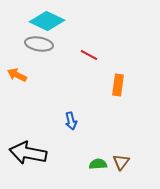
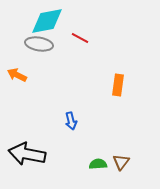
cyan diamond: rotated 36 degrees counterclockwise
red line: moved 9 px left, 17 px up
black arrow: moved 1 px left, 1 px down
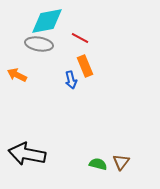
orange rectangle: moved 33 px left, 19 px up; rotated 30 degrees counterclockwise
blue arrow: moved 41 px up
green semicircle: rotated 18 degrees clockwise
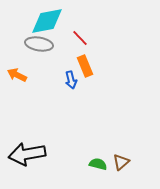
red line: rotated 18 degrees clockwise
black arrow: rotated 21 degrees counterclockwise
brown triangle: rotated 12 degrees clockwise
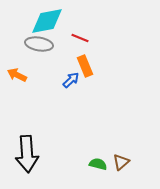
red line: rotated 24 degrees counterclockwise
blue arrow: rotated 120 degrees counterclockwise
black arrow: rotated 84 degrees counterclockwise
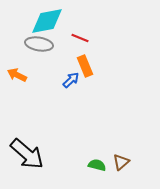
black arrow: rotated 45 degrees counterclockwise
green semicircle: moved 1 px left, 1 px down
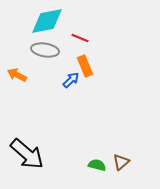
gray ellipse: moved 6 px right, 6 px down
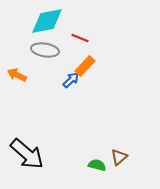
orange rectangle: rotated 65 degrees clockwise
brown triangle: moved 2 px left, 5 px up
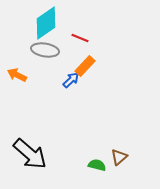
cyan diamond: moved 1 px left, 2 px down; rotated 24 degrees counterclockwise
black arrow: moved 3 px right
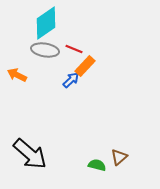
red line: moved 6 px left, 11 px down
